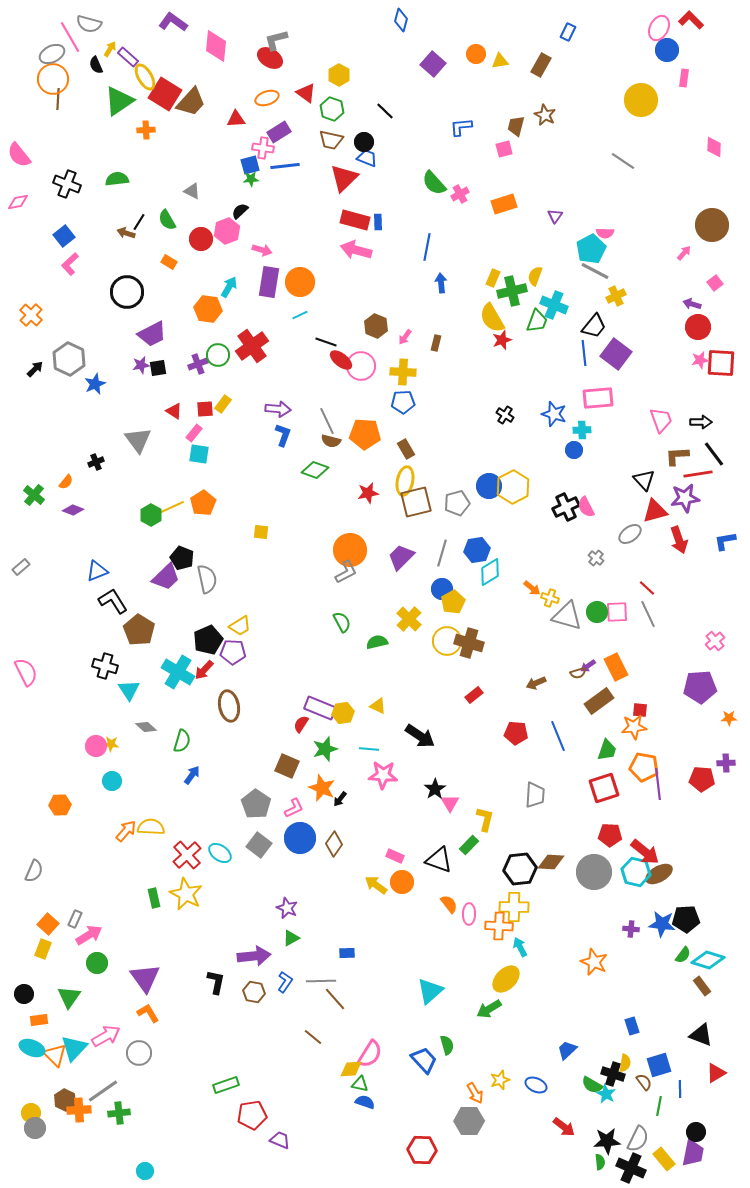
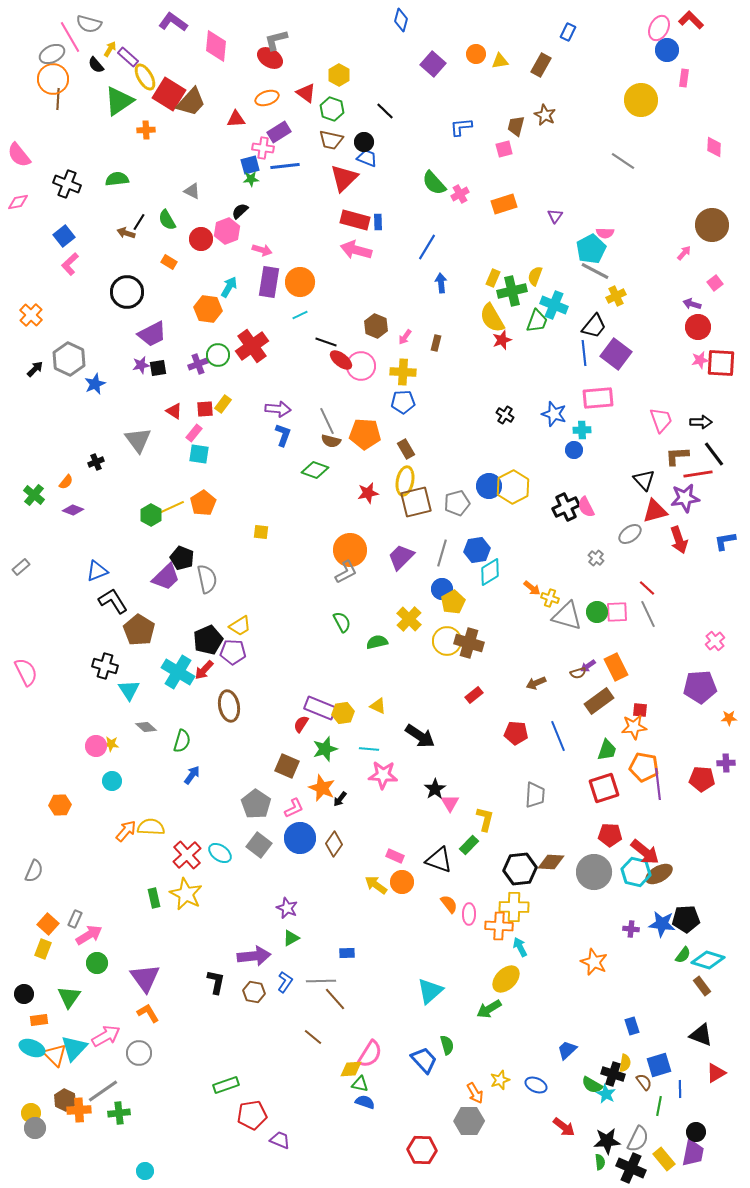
black semicircle at (96, 65): rotated 18 degrees counterclockwise
red square at (165, 94): moved 4 px right
blue line at (427, 247): rotated 20 degrees clockwise
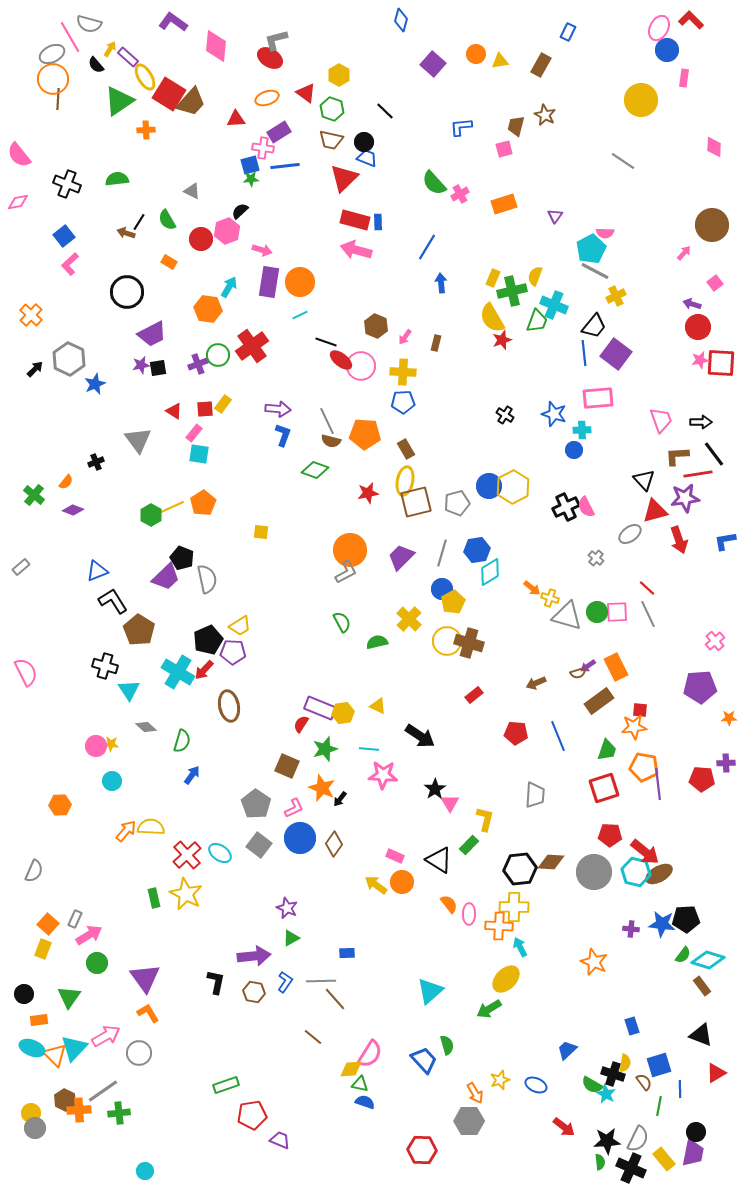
black triangle at (439, 860): rotated 12 degrees clockwise
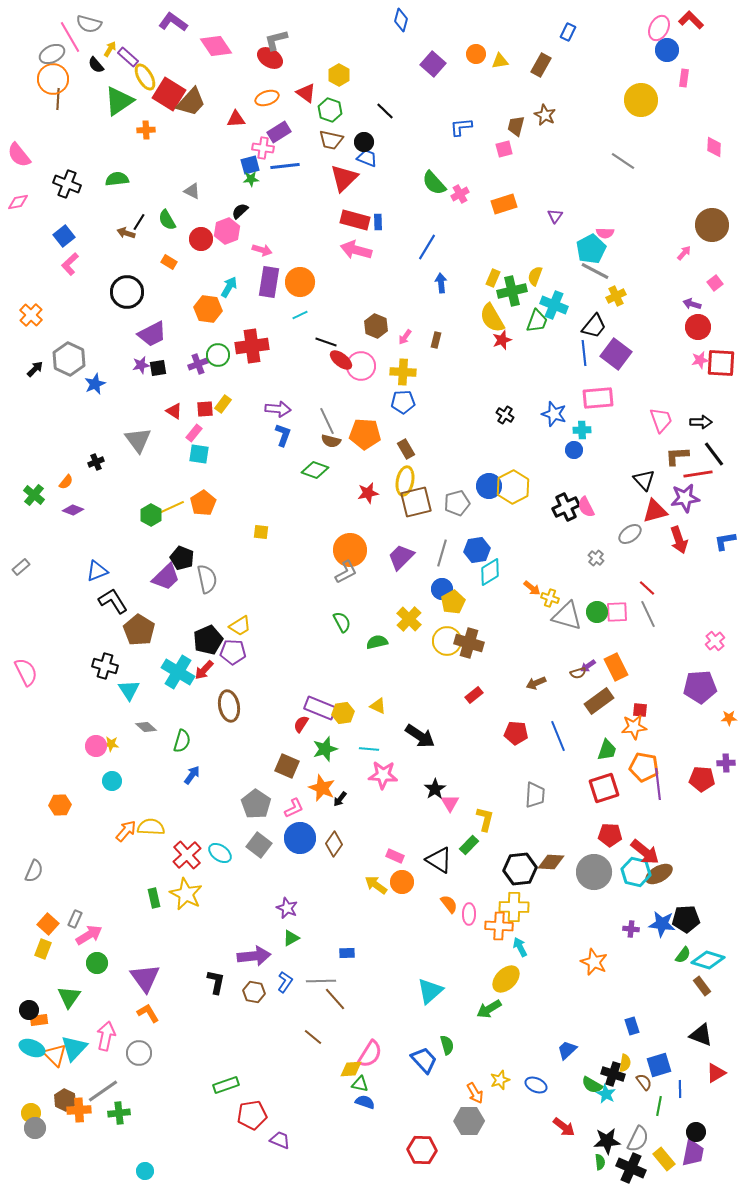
pink diamond at (216, 46): rotated 40 degrees counterclockwise
green hexagon at (332, 109): moved 2 px left, 1 px down
brown rectangle at (436, 343): moved 3 px up
red cross at (252, 346): rotated 28 degrees clockwise
black circle at (24, 994): moved 5 px right, 16 px down
pink arrow at (106, 1036): rotated 48 degrees counterclockwise
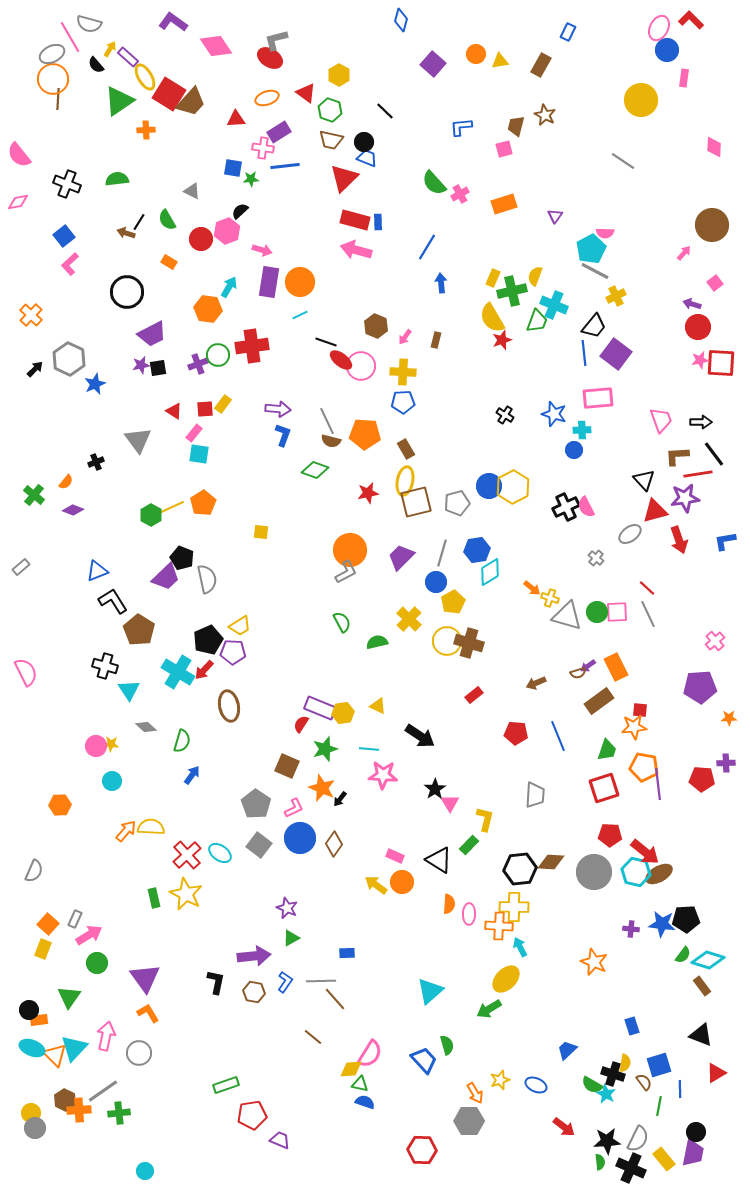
blue square at (250, 165): moved 17 px left, 3 px down; rotated 24 degrees clockwise
blue circle at (442, 589): moved 6 px left, 7 px up
orange semicircle at (449, 904): rotated 42 degrees clockwise
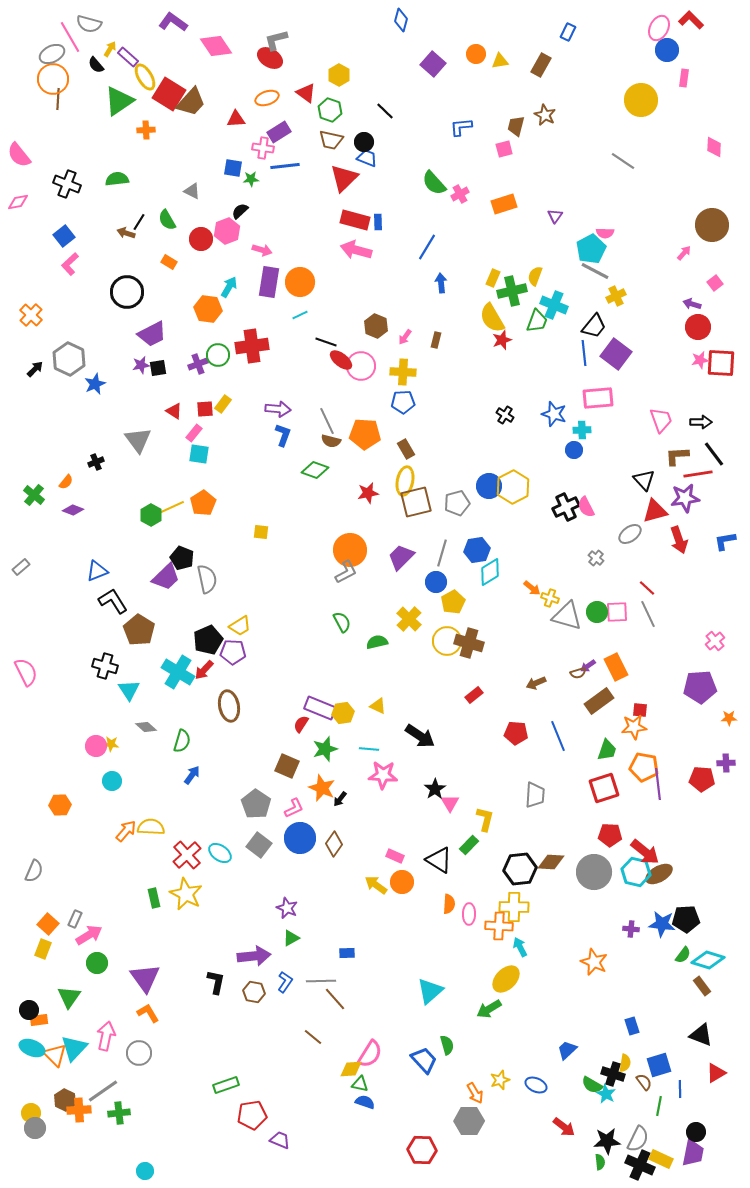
yellow rectangle at (664, 1159): moved 3 px left; rotated 25 degrees counterclockwise
black cross at (631, 1168): moved 9 px right, 3 px up
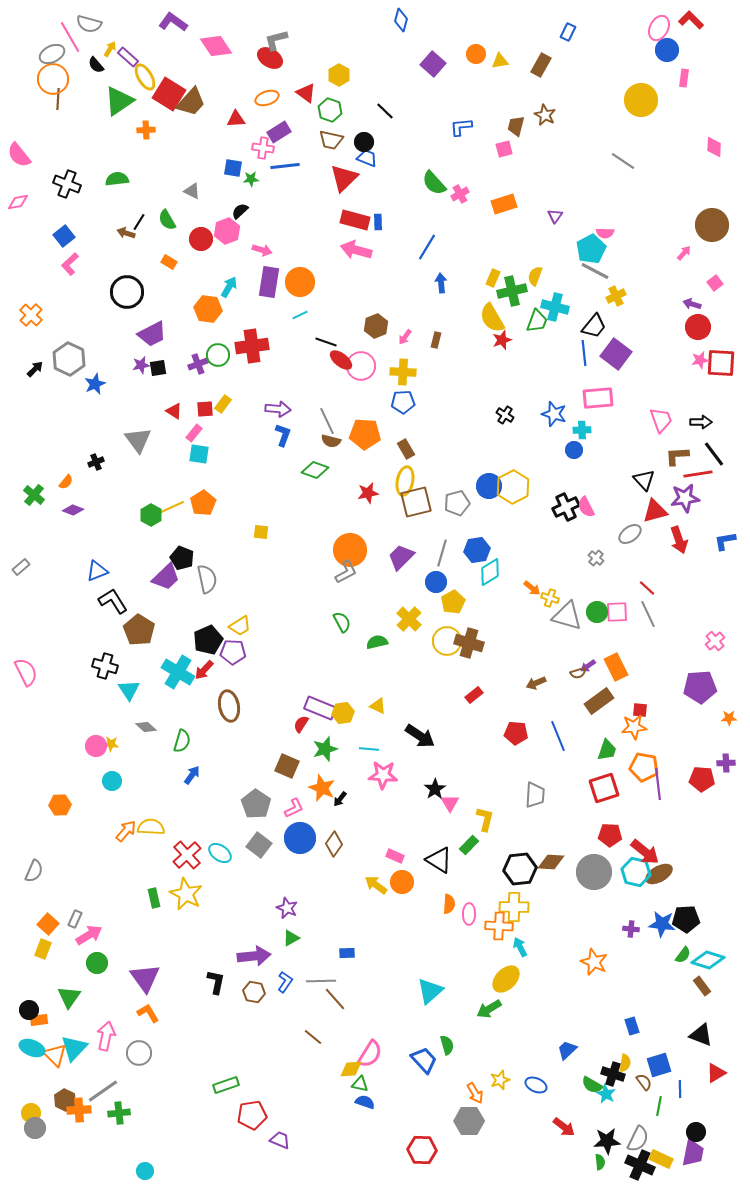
cyan cross at (554, 305): moved 1 px right, 2 px down; rotated 8 degrees counterclockwise
brown hexagon at (376, 326): rotated 15 degrees clockwise
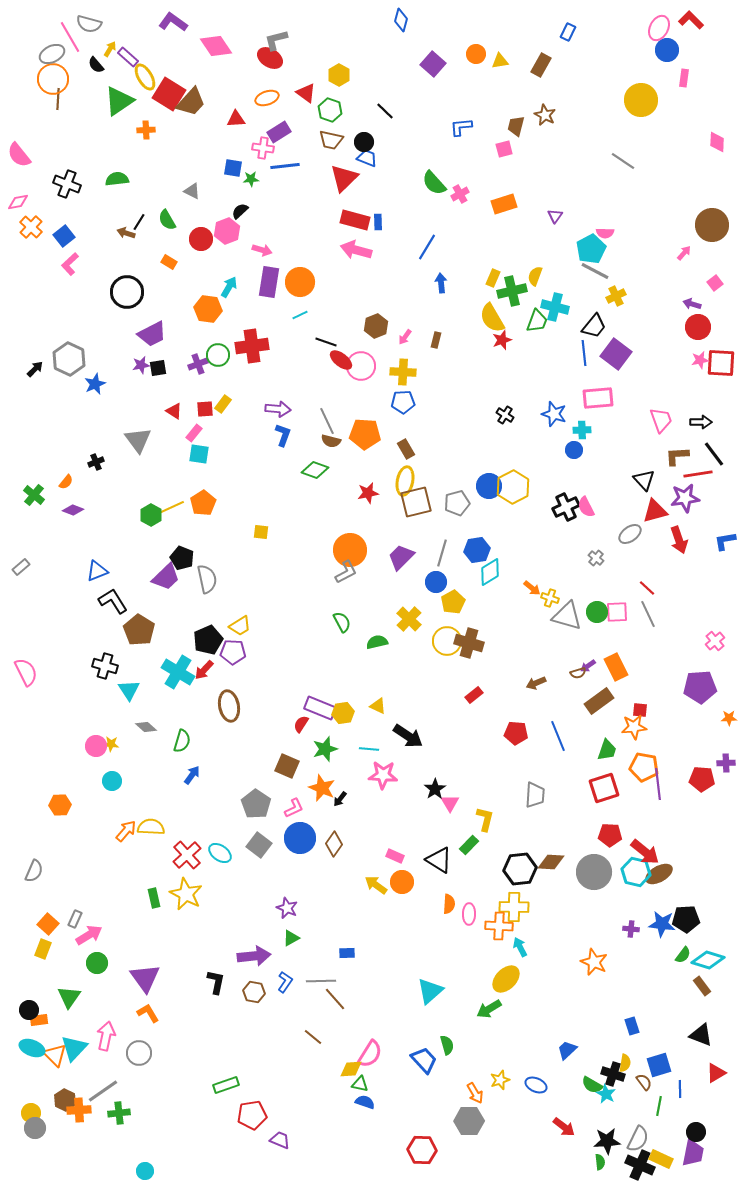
pink diamond at (714, 147): moved 3 px right, 5 px up
orange cross at (31, 315): moved 88 px up
black arrow at (420, 736): moved 12 px left
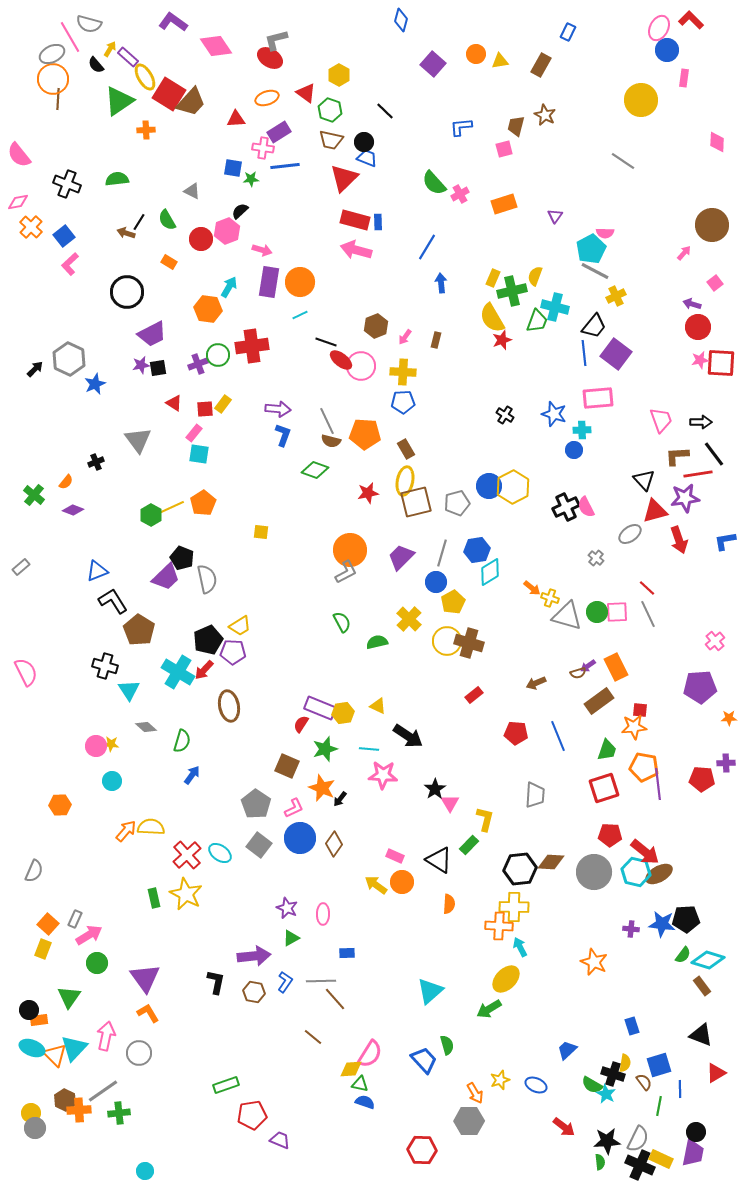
red triangle at (174, 411): moved 8 px up
pink ellipse at (469, 914): moved 146 px left
